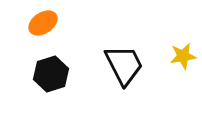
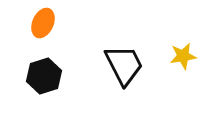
orange ellipse: rotated 32 degrees counterclockwise
black hexagon: moved 7 px left, 2 px down
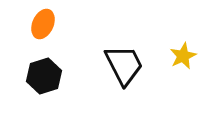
orange ellipse: moved 1 px down
yellow star: rotated 16 degrees counterclockwise
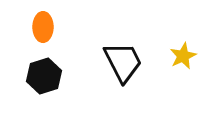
orange ellipse: moved 3 px down; rotated 24 degrees counterclockwise
black trapezoid: moved 1 px left, 3 px up
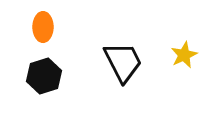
yellow star: moved 1 px right, 1 px up
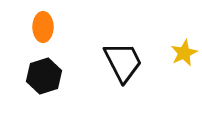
yellow star: moved 2 px up
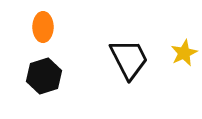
black trapezoid: moved 6 px right, 3 px up
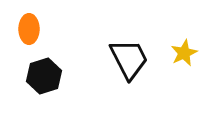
orange ellipse: moved 14 px left, 2 px down
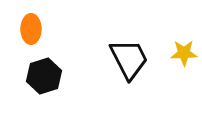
orange ellipse: moved 2 px right
yellow star: rotated 24 degrees clockwise
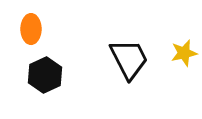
yellow star: rotated 12 degrees counterclockwise
black hexagon: moved 1 px right, 1 px up; rotated 8 degrees counterclockwise
